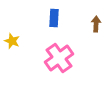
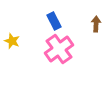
blue rectangle: moved 3 px down; rotated 30 degrees counterclockwise
pink cross: moved 9 px up
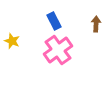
pink cross: moved 1 px left, 1 px down
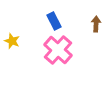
pink cross: rotated 12 degrees counterclockwise
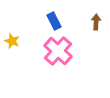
brown arrow: moved 2 px up
pink cross: moved 1 px down
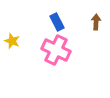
blue rectangle: moved 3 px right, 1 px down
pink cross: moved 2 px left, 1 px up; rotated 16 degrees counterclockwise
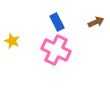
brown arrow: rotated 63 degrees clockwise
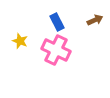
brown arrow: moved 1 px left, 2 px up
yellow star: moved 8 px right
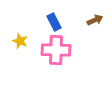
blue rectangle: moved 3 px left
pink cross: rotated 24 degrees counterclockwise
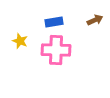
blue rectangle: rotated 72 degrees counterclockwise
